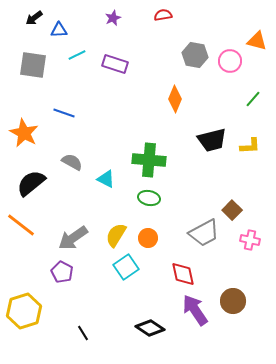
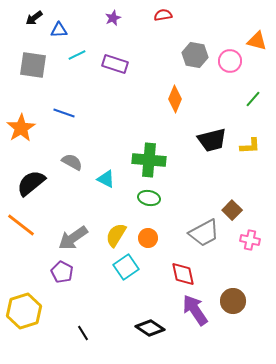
orange star: moved 3 px left, 5 px up; rotated 12 degrees clockwise
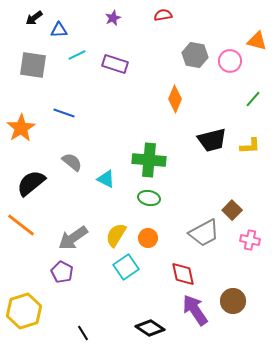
gray semicircle: rotated 10 degrees clockwise
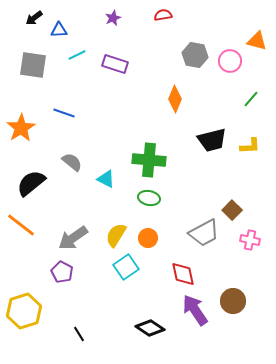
green line: moved 2 px left
black line: moved 4 px left, 1 px down
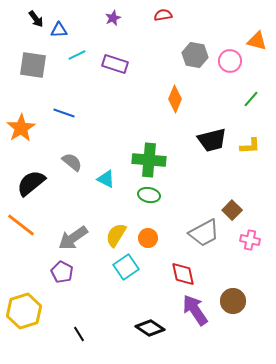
black arrow: moved 2 px right, 1 px down; rotated 90 degrees counterclockwise
green ellipse: moved 3 px up
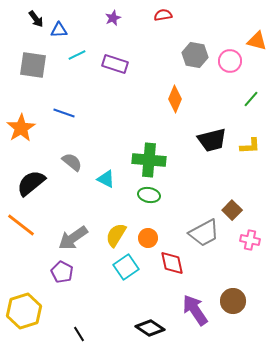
red diamond: moved 11 px left, 11 px up
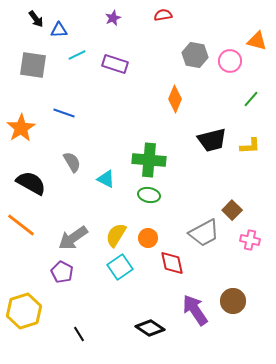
gray semicircle: rotated 20 degrees clockwise
black semicircle: rotated 68 degrees clockwise
cyan square: moved 6 px left
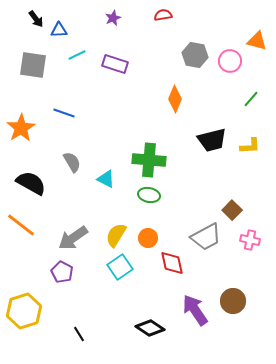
gray trapezoid: moved 2 px right, 4 px down
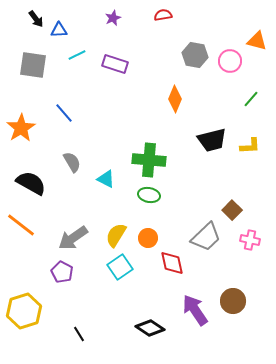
blue line: rotated 30 degrees clockwise
gray trapezoid: rotated 16 degrees counterclockwise
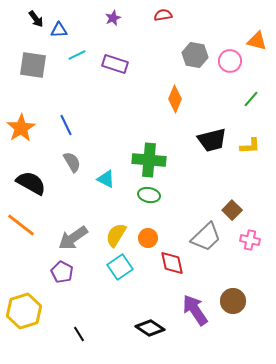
blue line: moved 2 px right, 12 px down; rotated 15 degrees clockwise
